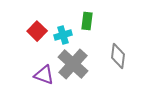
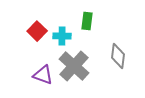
cyan cross: moved 1 px left, 1 px down; rotated 18 degrees clockwise
gray cross: moved 1 px right, 2 px down
purple triangle: moved 1 px left
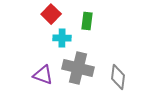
red square: moved 14 px right, 17 px up
cyan cross: moved 2 px down
gray diamond: moved 21 px down
gray cross: moved 4 px right, 2 px down; rotated 28 degrees counterclockwise
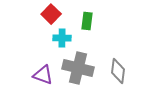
gray diamond: moved 6 px up
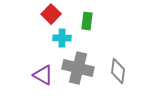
purple triangle: rotated 10 degrees clockwise
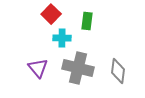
purple triangle: moved 5 px left, 7 px up; rotated 20 degrees clockwise
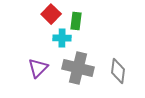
green rectangle: moved 11 px left
purple triangle: rotated 25 degrees clockwise
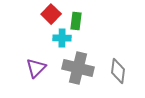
purple triangle: moved 2 px left
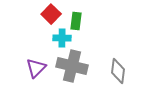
gray cross: moved 6 px left, 2 px up
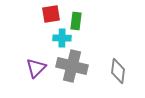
red square: rotated 36 degrees clockwise
